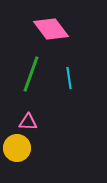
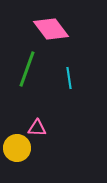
green line: moved 4 px left, 5 px up
pink triangle: moved 9 px right, 6 px down
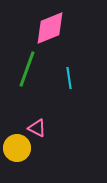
pink diamond: moved 1 px left, 1 px up; rotated 75 degrees counterclockwise
pink triangle: rotated 24 degrees clockwise
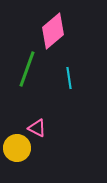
pink diamond: moved 3 px right, 3 px down; rotated 18 degrees counterclockwise
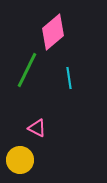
pink diamond: moved 1 px down
green line: moved 1 px down; rotated 6 degrees clockwise
yellow circle: moved 3 px right, 12 px down
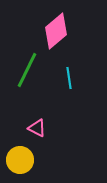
pink diamond: moved 3 px right, 1 px up
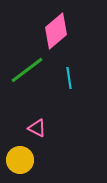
green line: rotated 27 degrees clockwise
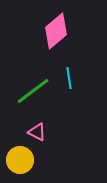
green line: moved 6 px right, 21 px down
pink triangle: moved 4 px down
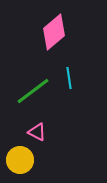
pink diamond: moved 2 px left, 1 px down
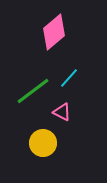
cyan line: rotated 50 degrees clockwise
pink triangle: moved 25 px right, 20 px up
yellow circle: moved 23 px right, 17 px up
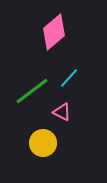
green line: moved 1 px left
